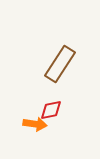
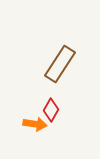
red diamond: rotated 50 degrees counterclockwise
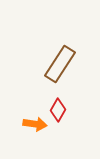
red diamond: moved 7 px right
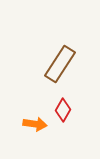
red diamond: moved 5 px right
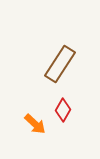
orange arrow: rotated 35 degrees clockwise
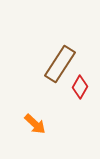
red diamond: moved 17 px right, 23 px up
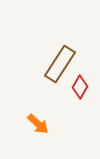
orange arrow: moved 3 px right
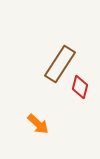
red diamond: rotated 15 degrees counterclockwise
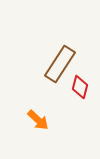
orange arrow: moved 4 px up
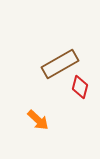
brown rectangle: rotated 27 degrees clockwise
